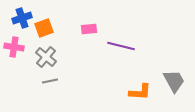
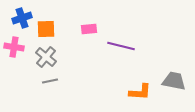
orange square: moved 2 px right, 1 px down; rotated 18 degrees clockwise
gray trapezoid: rotated 50 degrees counterclockwise
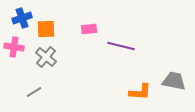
gray line: moved 16 px left, 11 px down; rotated 21 degrees counterclockwise
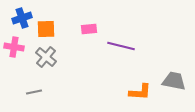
gray line: rotated 21 degrees clockwise
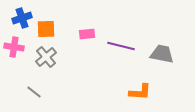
pink rectangle: moved 2 px left, 5 px down
gray cross: rotated 10 degrees clockwise
gray trapezoid: moved 12 px left, 27 px up
gray line: rotated 49 degrees clockwise
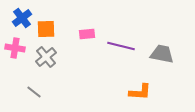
blue cross: rotated 18 degrees counterclockwise
pink cross: moved 1 px right, 1 px down
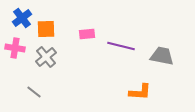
gray trapezoid: moved 2 px down
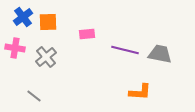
blue cross: moved 1 px right, 1 px up
orange square: moved 2 px right, 7 px up
purple line: moved 4 px right, 4 px down
gray trapezoid: moved 2 px left, 2 px up
gray line: moved 4 px down
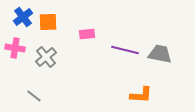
orange L-shape: moved 1 px right, 3 px down
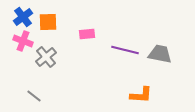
pink cross: moved 8 px right, 7 px up; rotated 12 degrees clockwise
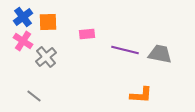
pink cross: rotated 12 degrees clockwise
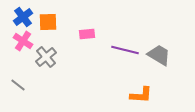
gray trapezoid: moved 1 px left, 1 px down; rotated 20 degrees clockwise
gray line: moved 16 px left, 11 px up
